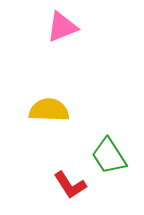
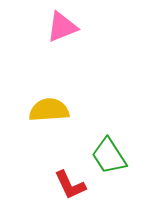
yellow semicircle: rotated 6 degrees counterclockwise
red L-shape: rotated 8 degrees clockwise
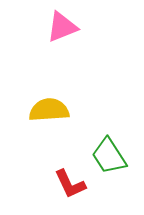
red L-shape: moved 1 px up
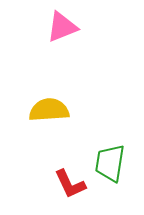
green trapezoid: moved 1 px right, 7 px down; rotated 42 degrees clockwise
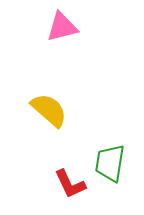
pink triangle: rotated 8 degrees clockwise
yellow semicircle: rotated 45 degrees clockwise
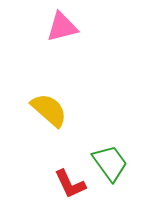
green trapezoid: rotated 135 degrees clockwise
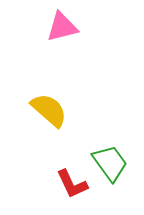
red L-shape: moved 2 px right
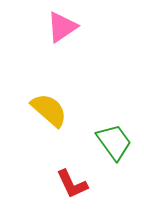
pink triangle: rotated 20 degrees counterclockwise
green trapezoid: moved 4 px right, 21 px up
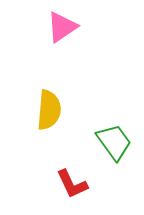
yellow semicircle: rotated 54 degrees clockwise
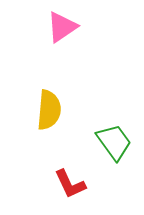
red L-shape: moved 2 px left
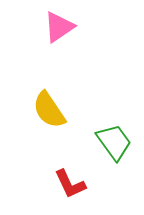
pink triangle: moved 3 px left
yellow semicircle: rotated 141 degrees clockwise
